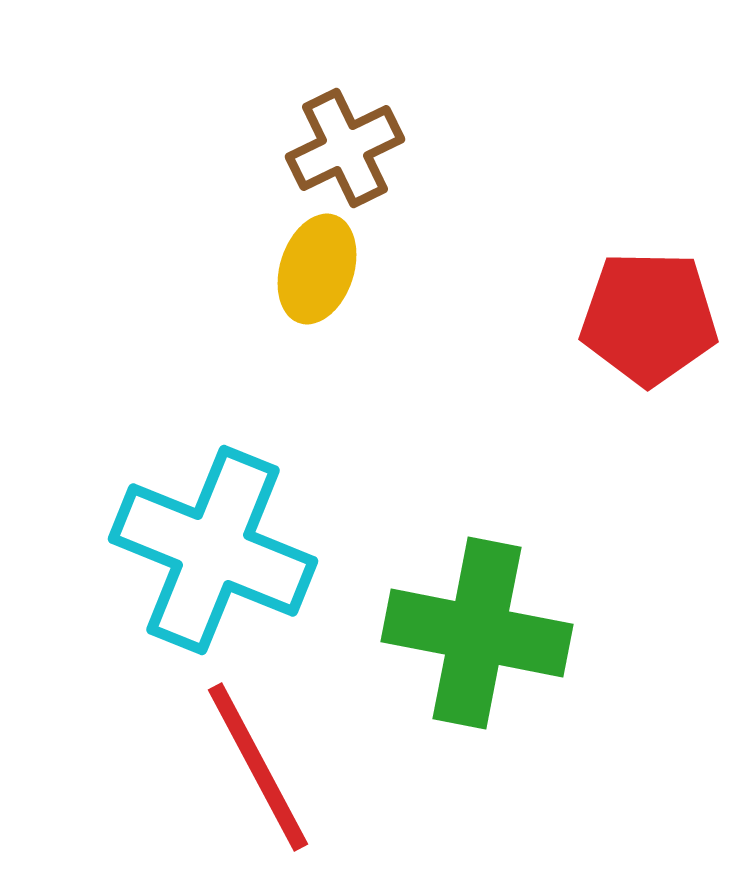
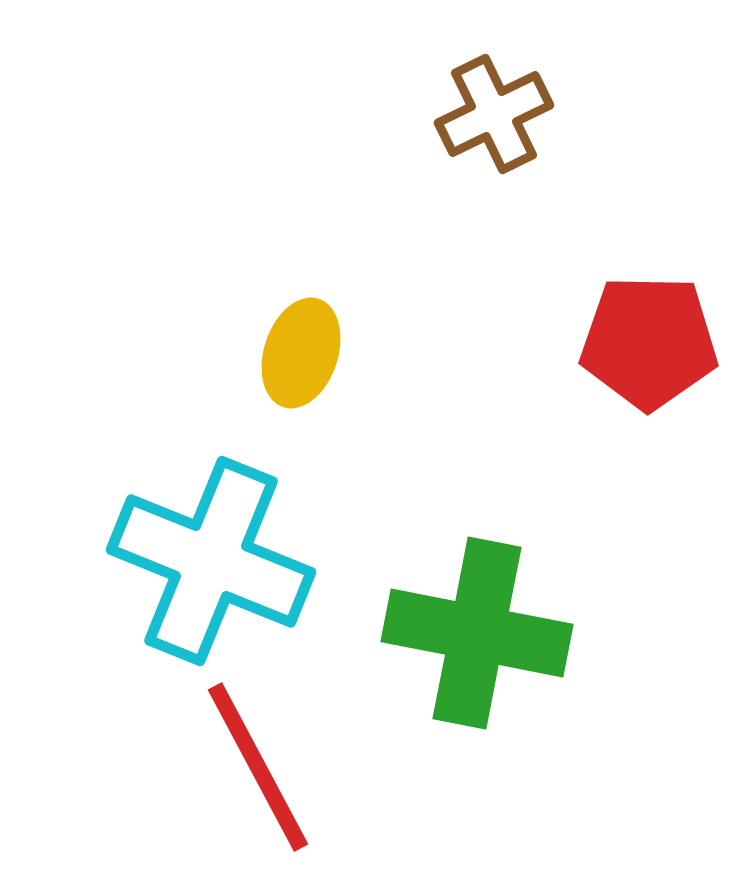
brown cross: moved 149 px right, 34 px up
yellow ellipse: moved 16 px left, 84 px down
red pentagon: moved 24 px down
cyan cross: moved 2 px left, 11 px down
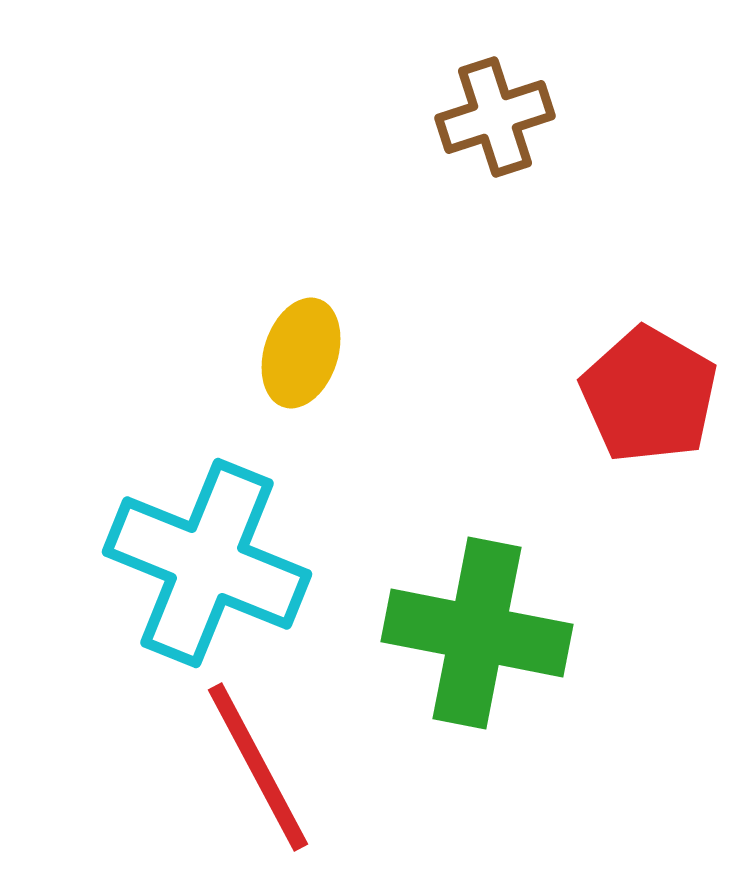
brown cross: moved 1 px right, 3 px down; rotated 8 degrees clockwise
red pentagon: moved 53 px down; rotated 29 degrees clockwise
cyan cross: moved 4 px left, 2 px down
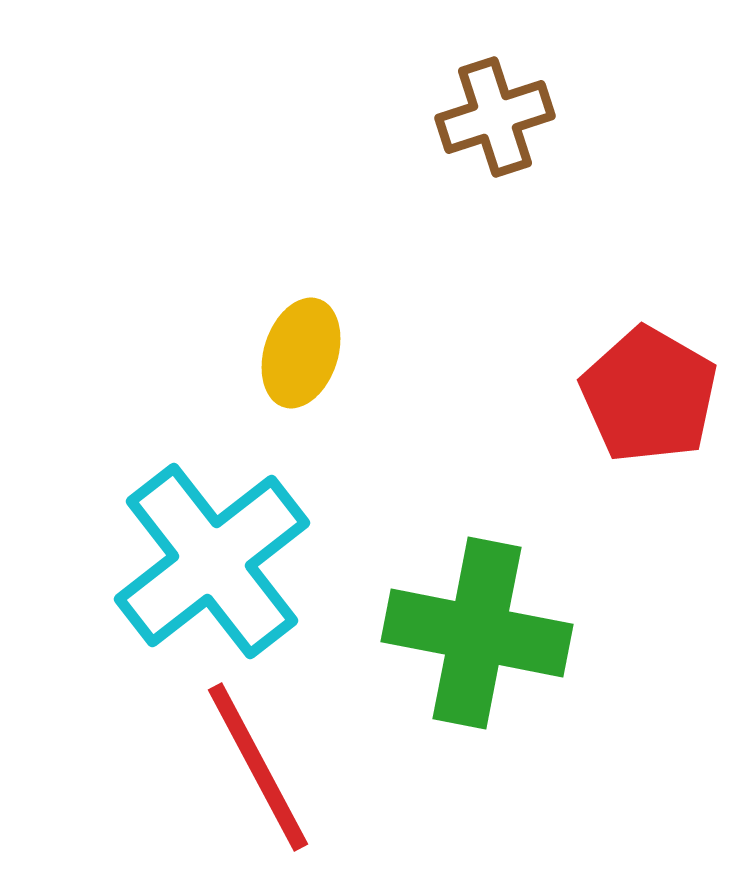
cyan cross: moved 5 px right, 2 px up; rotated 30 degrees clockwise
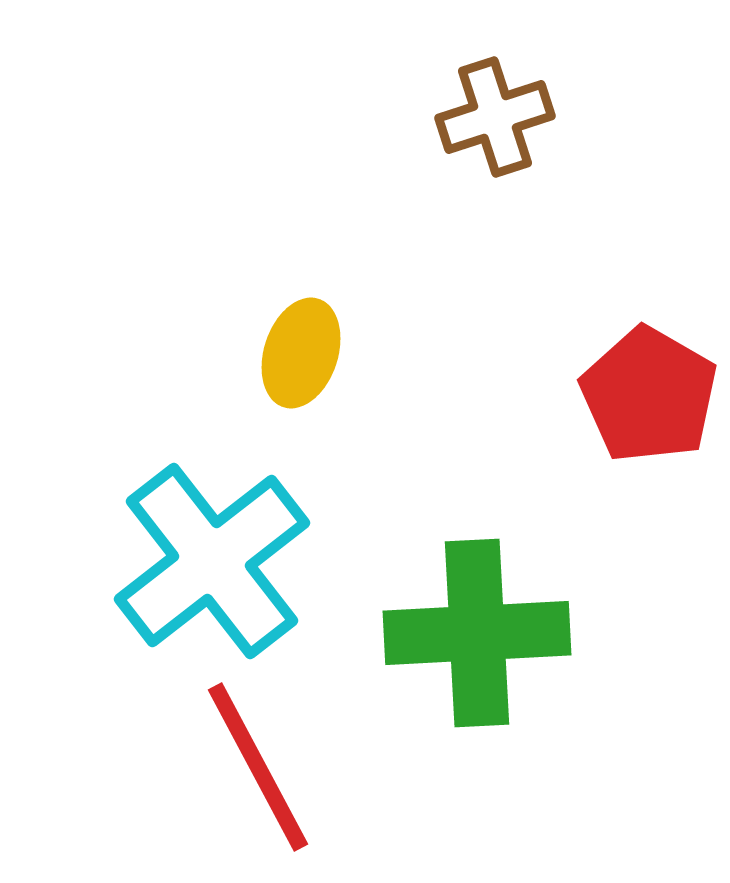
green cross: rotated 14 degrees counterclockwise
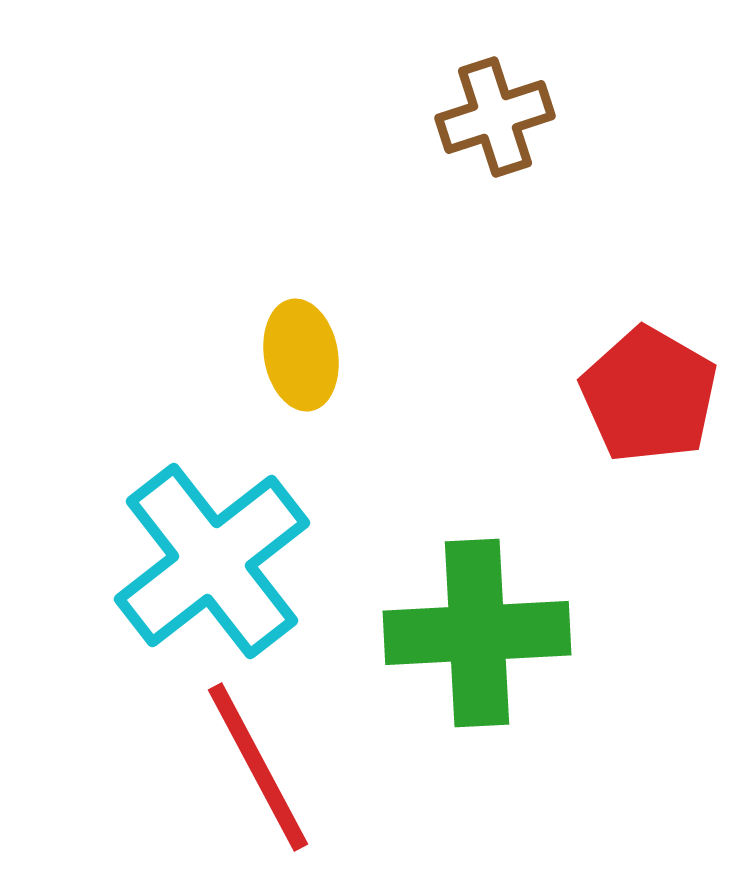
yellow ellipse: moved 2 px down; rotated 28 degrees counterclockwise
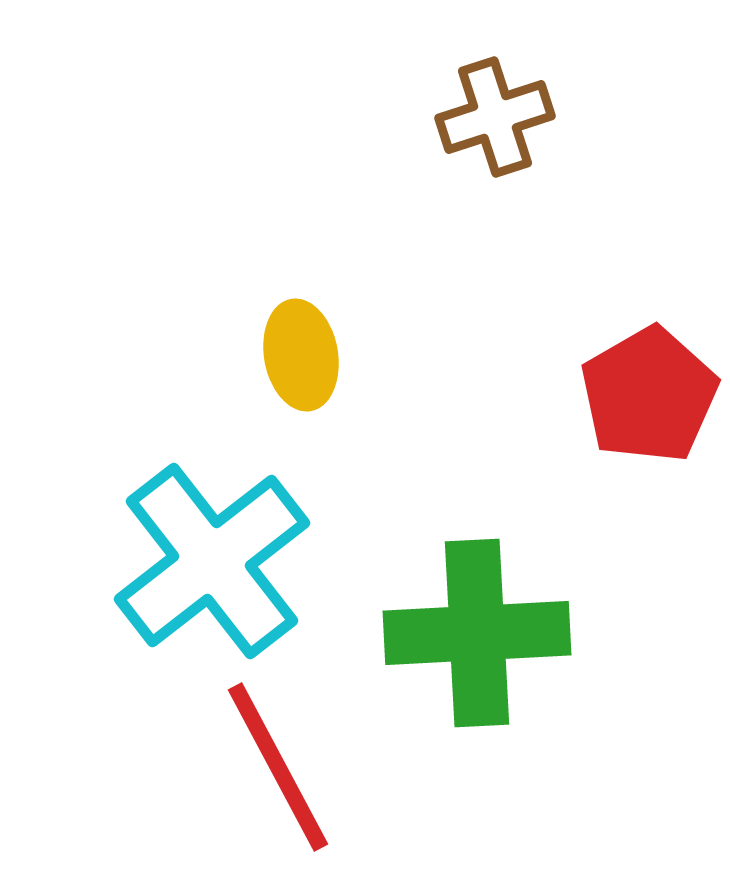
red pentagon: rotated 12 degrees clockwise
red line: moved 20 px right
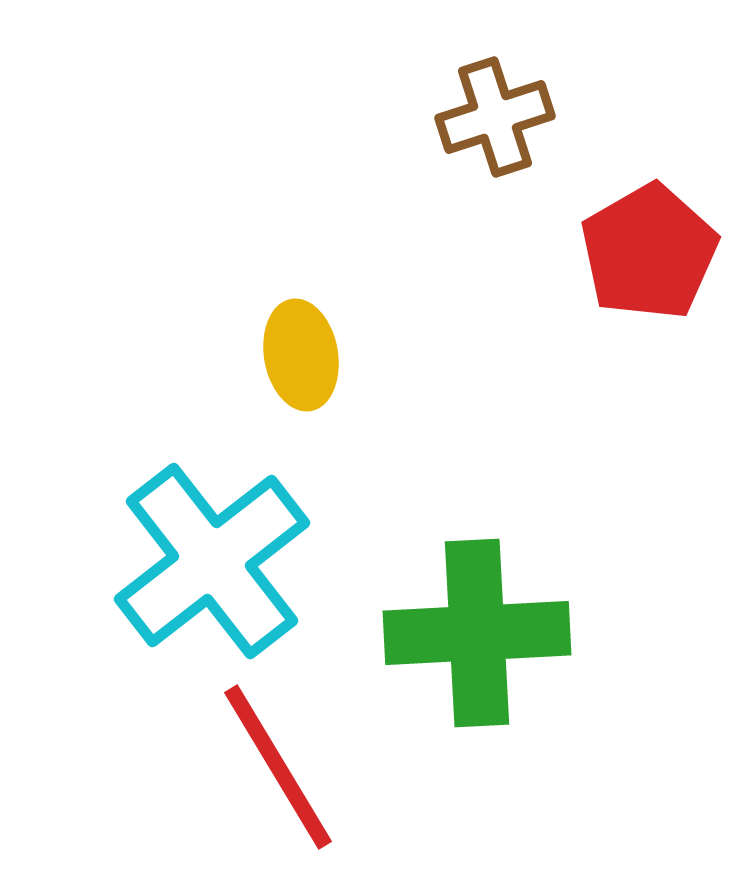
red pentagon: moved 143 px up
red line: rotated 3 degrees counterclockwise
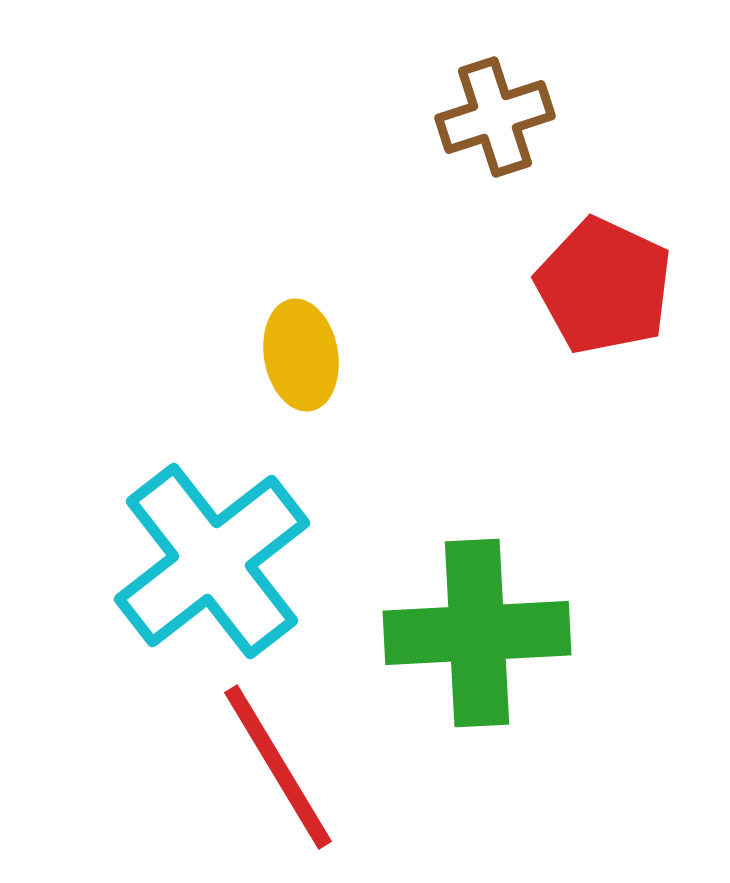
red pentagon: moved 45 px left, 34 px down; rotated 17 degrees counterclockwise
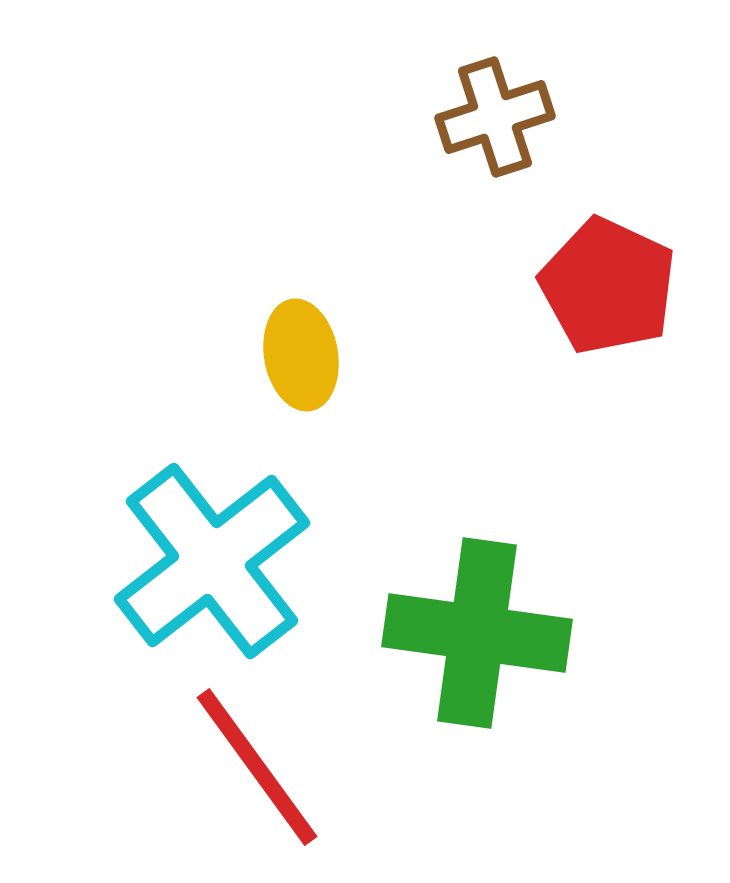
red pentagon: moved 4 px right
green cross: rotated 11 degrees clockwise
red line: moved 21 px left; rotated 5 degrees counterclockwise
